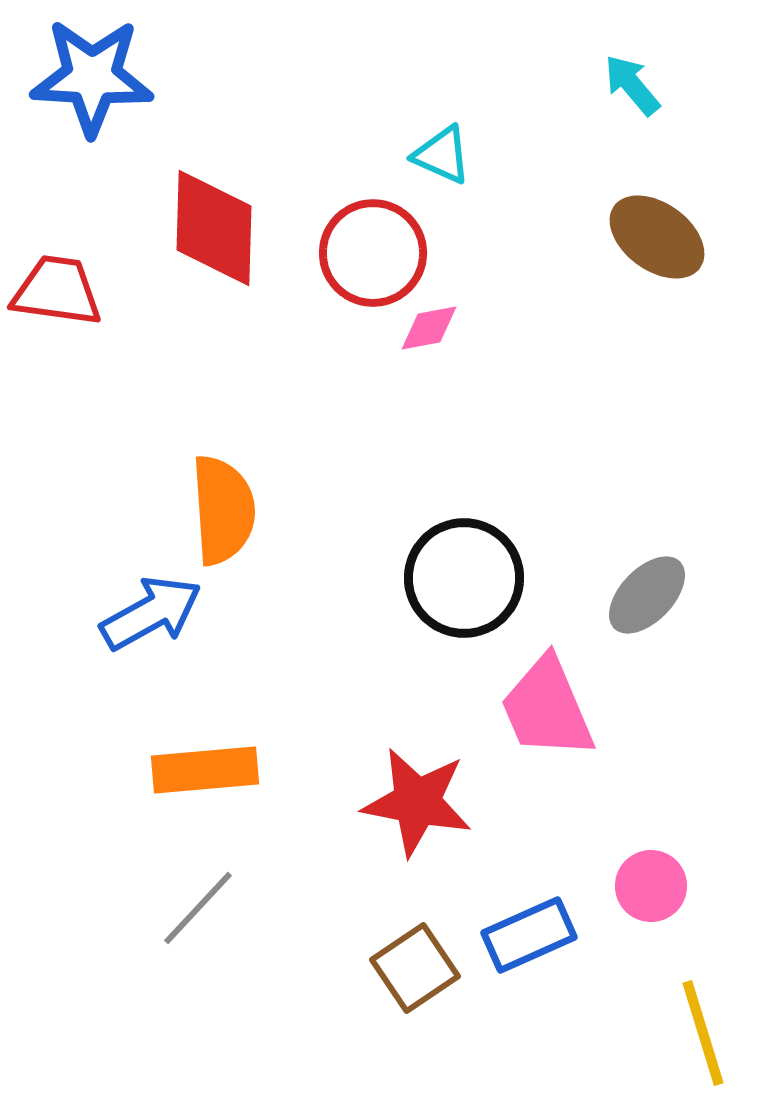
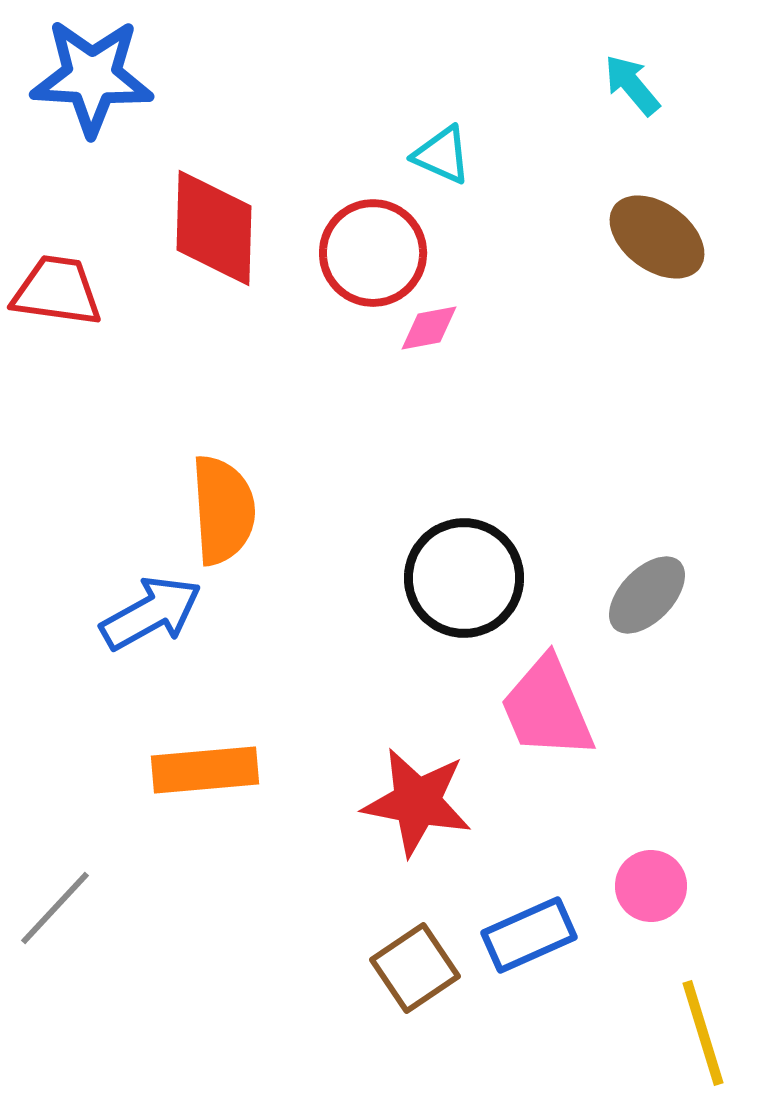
gray line: moved 143 px left
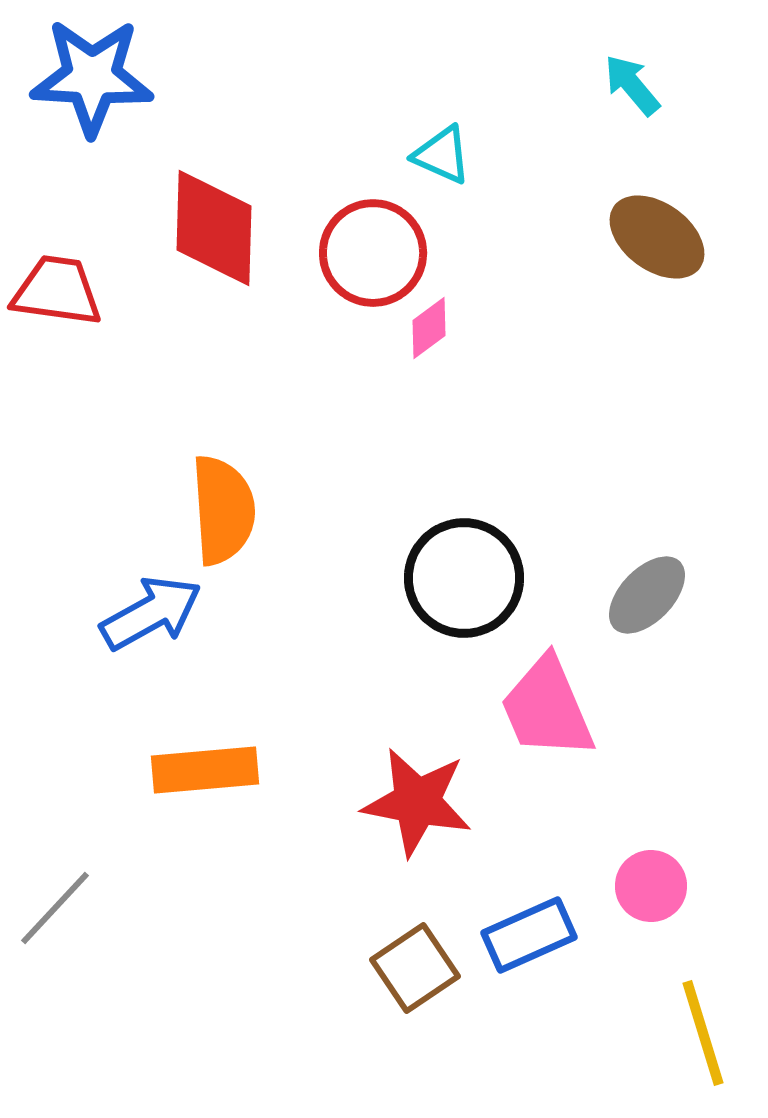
pink diamond: rotated 26 degrees counterclockwise
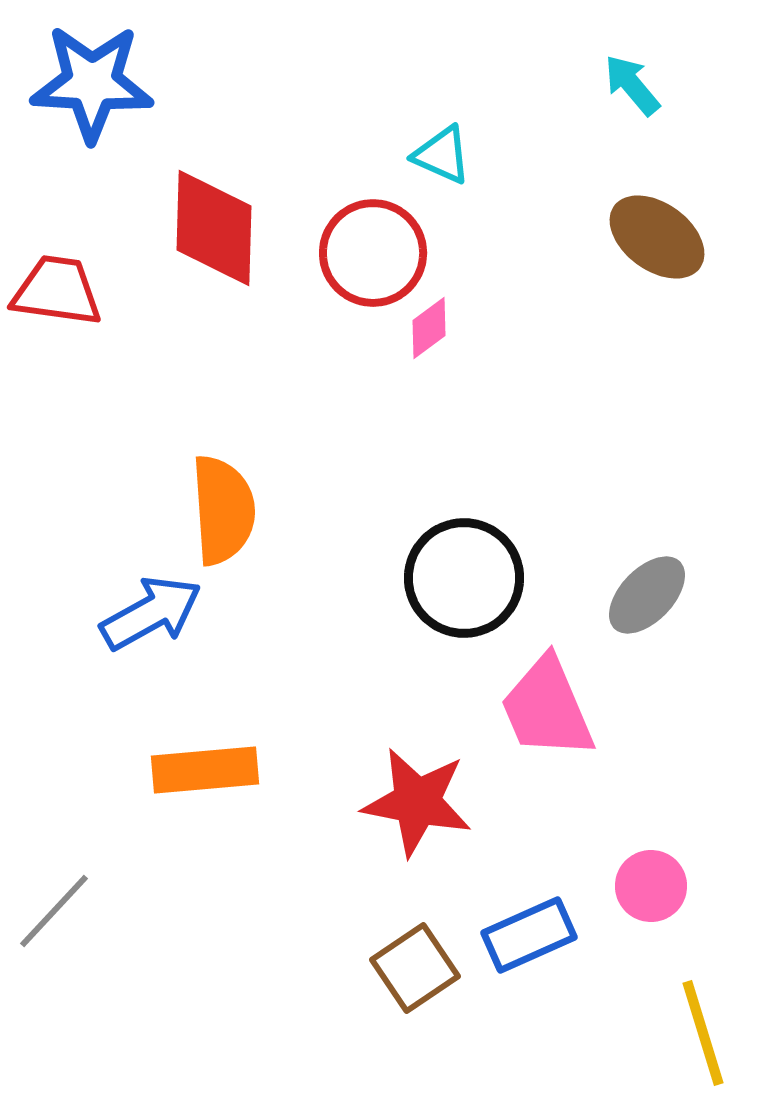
blue star: moved 6 px down
gray line: moved 1 px left, 3 px down
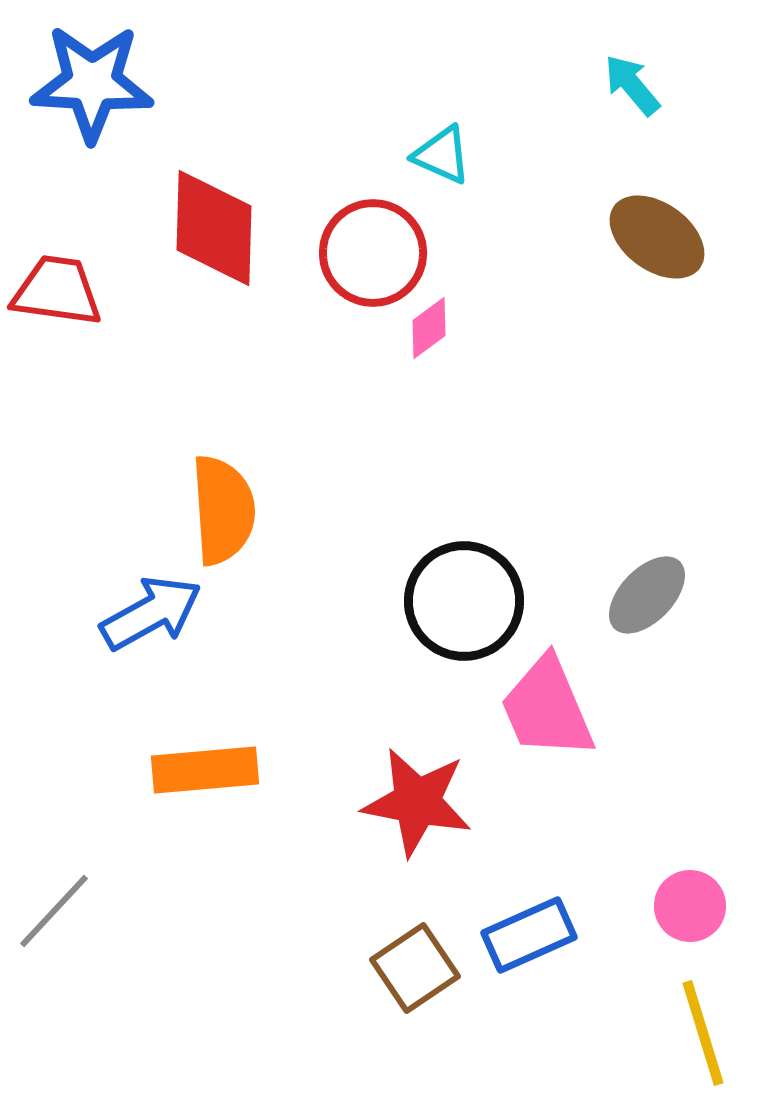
black circle: moved 23 px down
pink circle: moved 39 px right, 20 px down
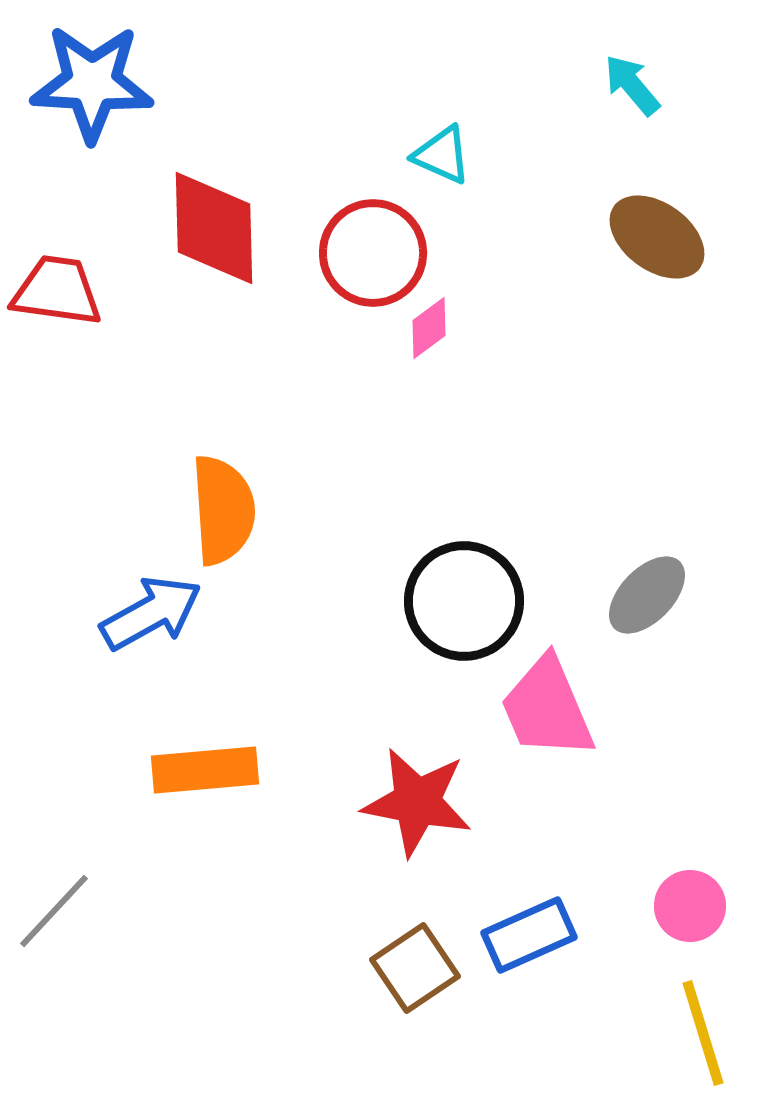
red diamond: rotated 3 degrees counterclockwise
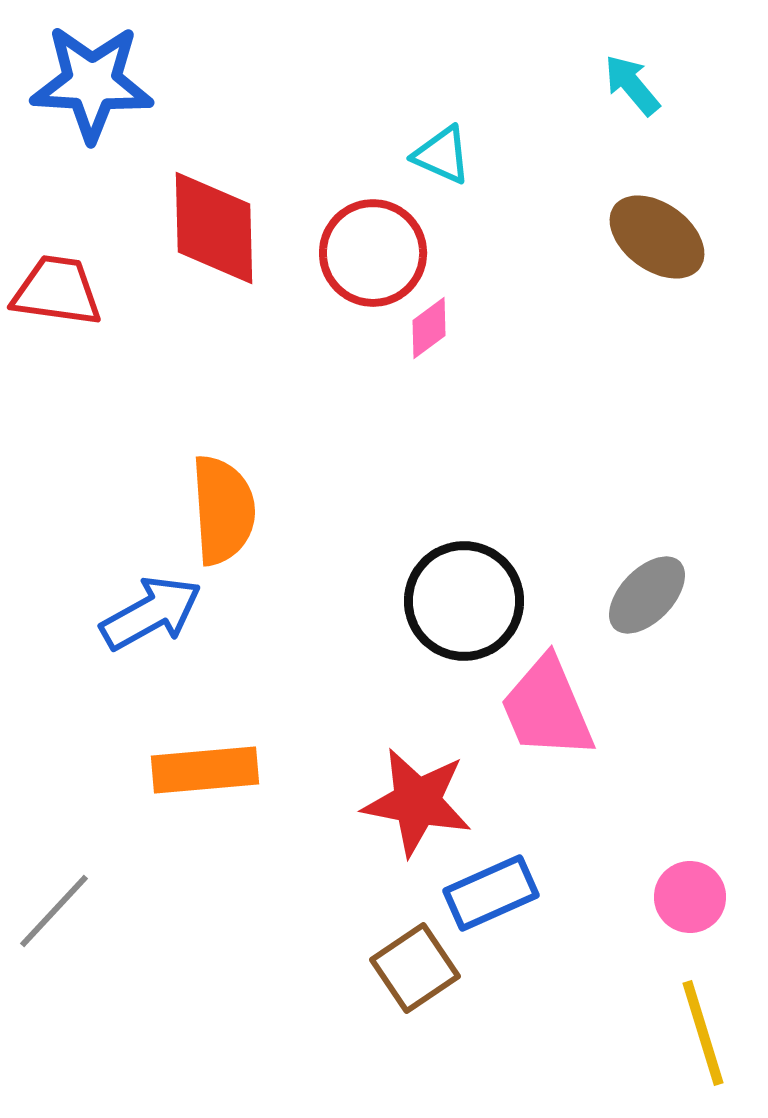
pink circle: moved 9 px up
blue rectangle: moved 38 px left, 42 px up
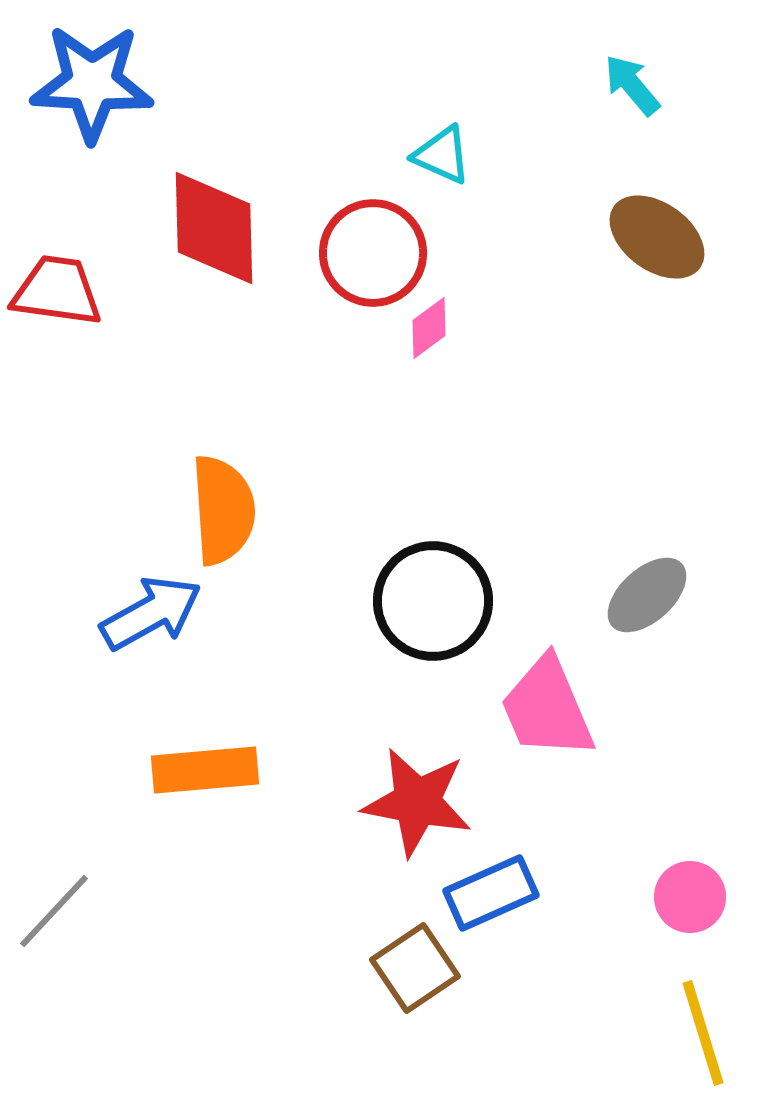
gray ellipse: rotated 4 degrees clockwise
black circle: moved 31 px left
